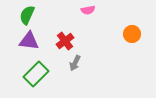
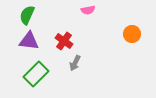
red cross: moved 1 px left; rotated 18 degrees counterclockwise
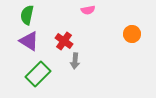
green semicircle: rotated 12 degrees counterclockwise
purple triangle: rotated 25 degrees clockwise
gray arrow: moved 2 px up; rotated 21 degrees counterclockwise
green rectangle: moved 2 px right
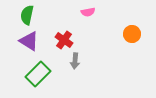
pink semicircle: moved 2 px down
red cross: moved 1 px up
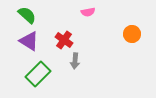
green semicircle: rotated 120 degrees clockwise
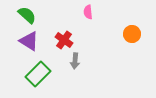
pink semicircle: rotated 96 degrees clockwise
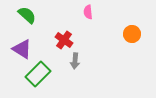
purple triangle: moved 7 px left, 8 px down
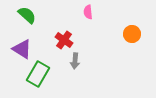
green rectangle: rotated 15 degrees counterclockwise
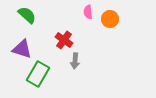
orange circle: moved 22 px left, 15 px up
purple triangle: rotated 15 degrees counterclockwise
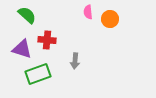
red cross: moved 17 px left; rotated 30 degrees counterclockwise
green rectangle: rotated 40 degrees clockwise
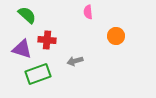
orange circle: moved 6 px right, 17 px down
gray arrow: rotated 70 degrees clockwise
